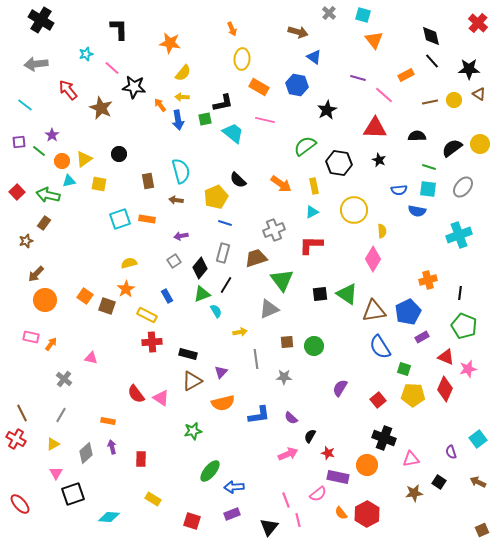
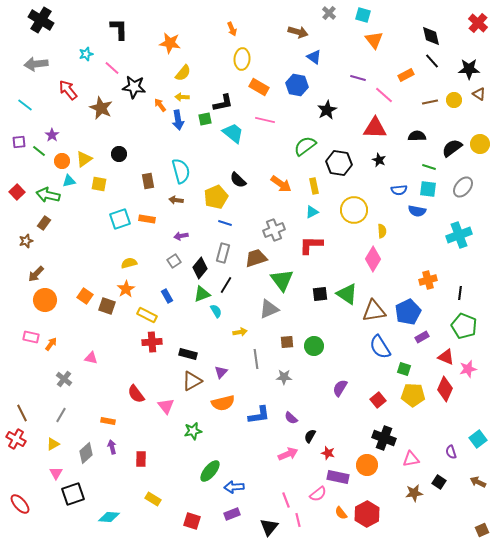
pink triangle at (161, 398): moved 5 px right, 8 px down; rotated 18 degrees clockwise
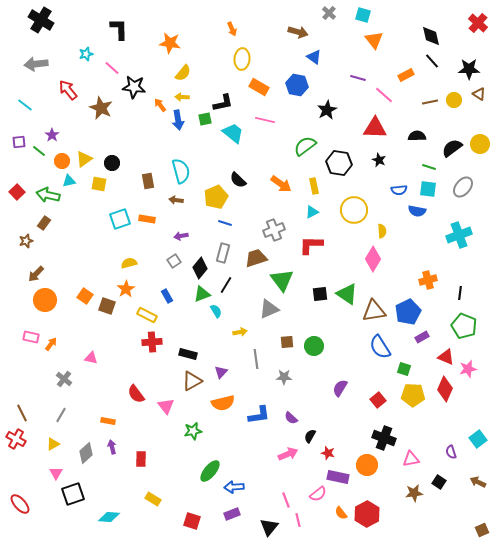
black circle at (119, 154): moved 7 px left, 9 px down
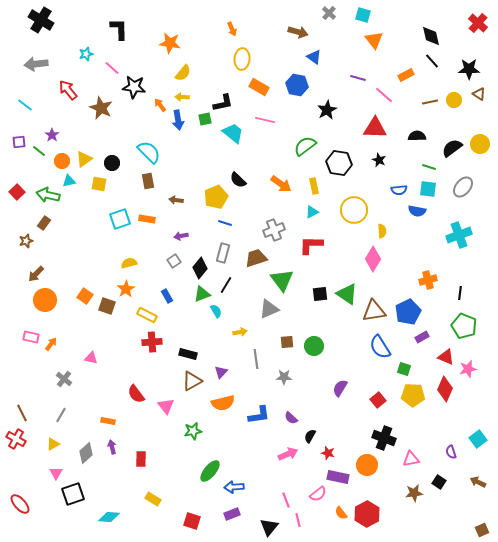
cyan semicircle at (181, 171): moved 32 px left, 19 px up; rotated 30 degrees counterclockwise
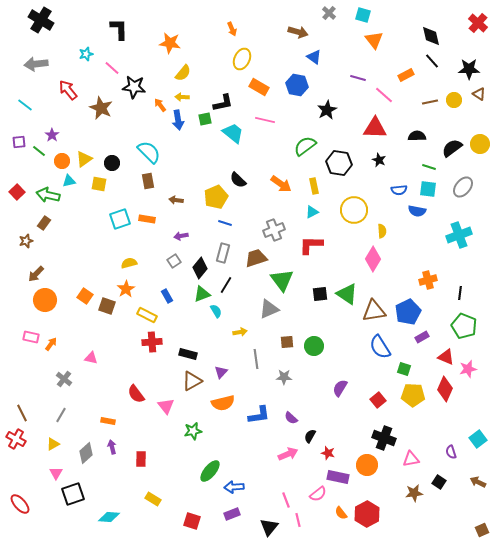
yellow ellipse at (242, 59): rotated 20 degrees clockwise
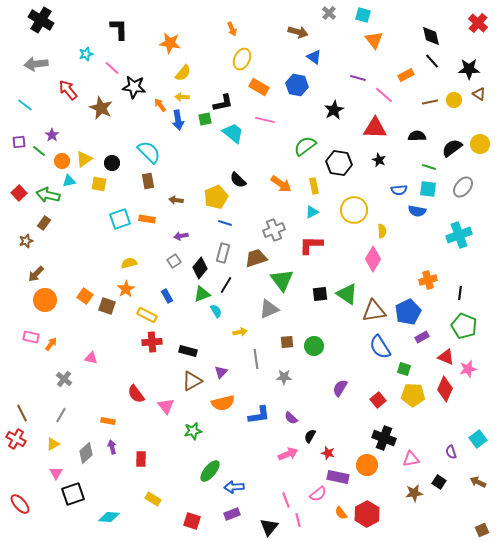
black star at (327, 110): moved 7 px right
red square at (17, 192): moved 2 px right, 1 px down
black rectangle at (188, 354): moved 3 px up
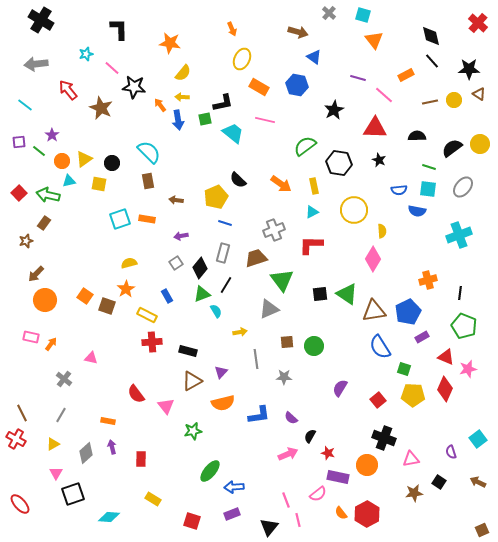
gray square at (174, 261): moved 2 px right, 2 px down
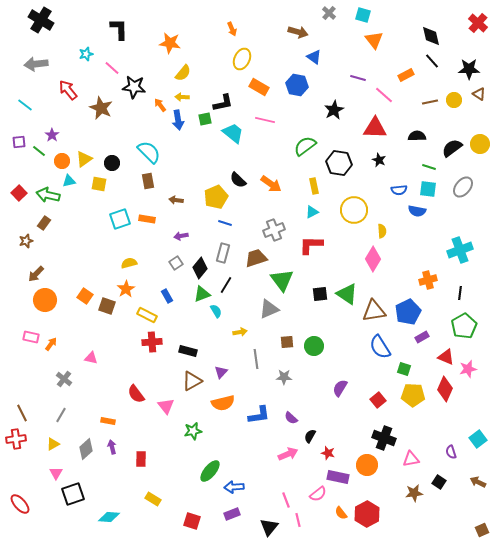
orange arrow at (281, 184): moved 10 px left
cyan cross at (459, 235): moved 1 px right, 15 px down
green pentagon at (464, 326): rotated 20 degrees clockwise
red cross at (16, 439): rotated 36 degrees counterclockwise
gray diamond at (86, 453): moved 4 px up
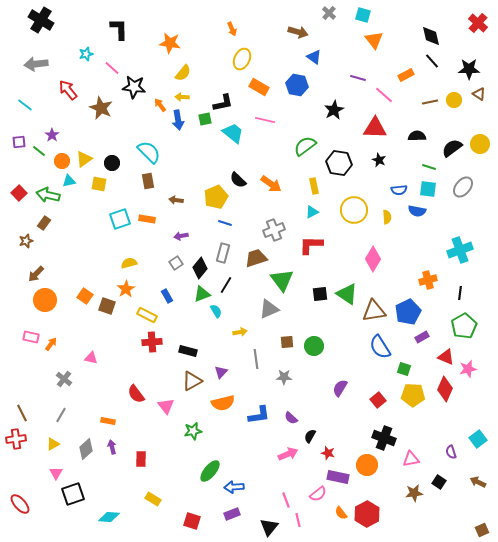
yellow semicircle at (382, 231): moved 5 px right, 14 px up
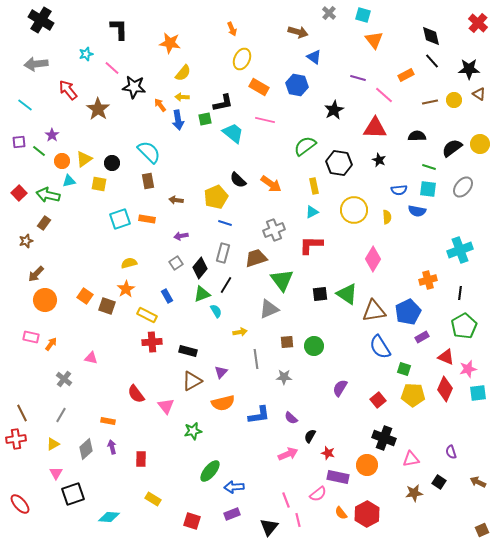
brown star at (101, 108): moved 3 px left, 1 px down; rotated 10 degrees clockwise
cyan square at (478, 439): moved 46 px up; rotated 30 degrees clockwise
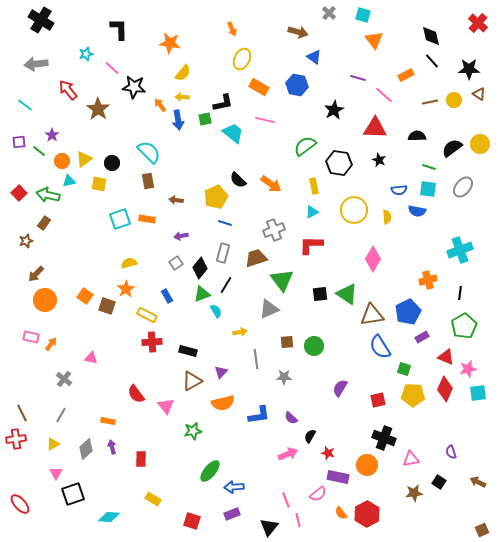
brown triangle at (374, 311): moved 2 px left, 4 px down
red square at (378, 400): rotated 28 degrees clockwise
